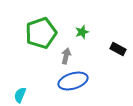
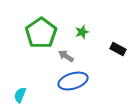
green pentagon: rotated 16 degrees counterclockwise
gray arrow: rotated 70 degrees counterclockwise
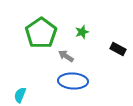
blue ellipse: rotated 20 degrees clockwise
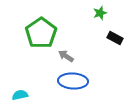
green star: moved 18 px right, 19 px up
black rectangle: moved 3 px left, 11 px up
cyan semicircle: rotated 56 degrees clockwise
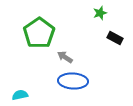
green pentagon: moved 2 px left
gray arrow: moved 1 px left, 1 px down
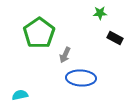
green star: rotated 16 degrees clockwise
gray arrow: moved 2 px up; rotated 98 degrees counterclockwise
blue ellipse: moved 8 px right, 3 px up
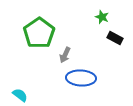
green star: moved 2 px right, 4 px down; rotated 24 degrees clockwise
cyan semicircle: rotated 49 degrees clockwise
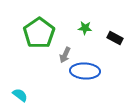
green star: moved 17 px left, 11 px down; rotated 16 degrees counterclockwise
blue ellipse: moved 4 px right, 7 px up
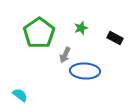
green star: moved 4 px left; rotated 24 degrees counterclockwise
